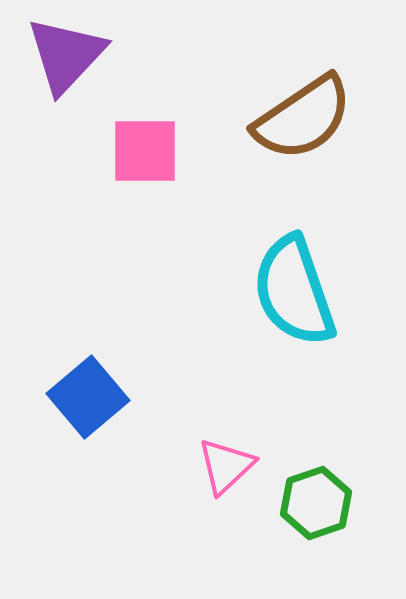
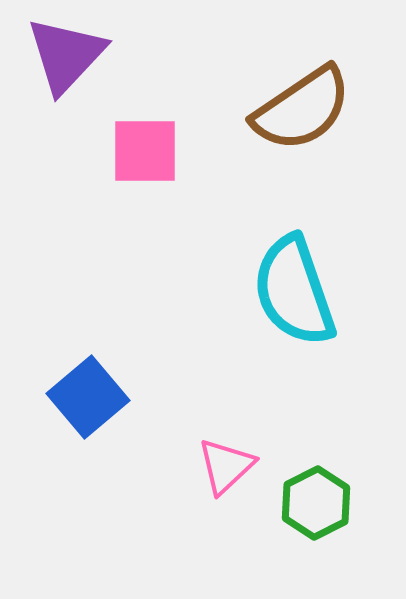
brown semicircle: moved 1 px left, 9 px up
green hexagon: rotated 8 degrees counterclockwise
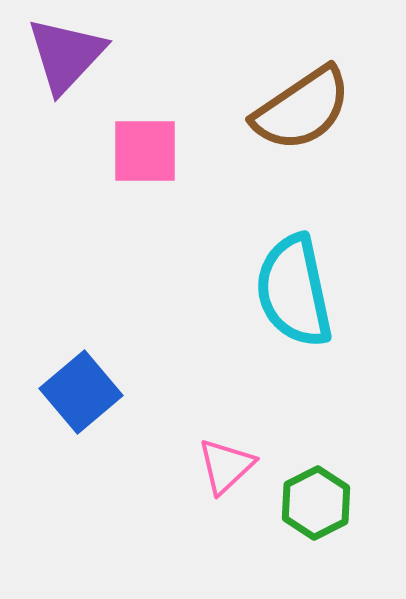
cyan semicircle: rotated 7 degrees clockwise
blue square: moved 7 px left, 5 px up
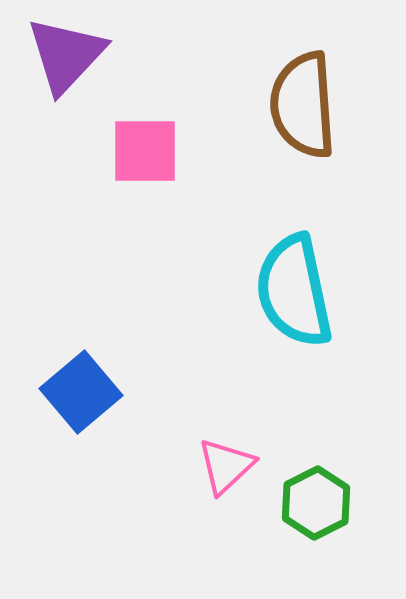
brown semicircle: moved 1 px right, 4 px up; rotated 120 degrees clockwise
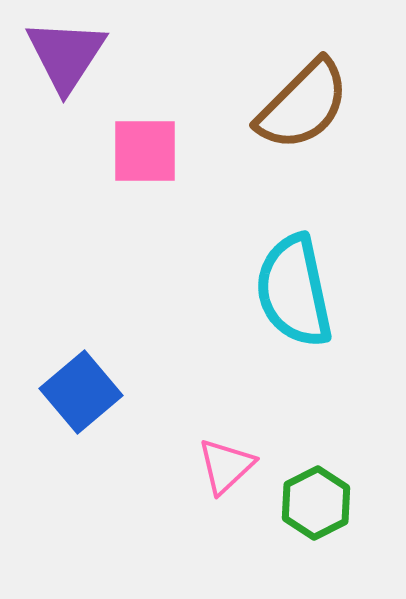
purple triangle: rotated 10 degrees counterclockwise
brown semicircle: rotated 131 degrees counterclockwise
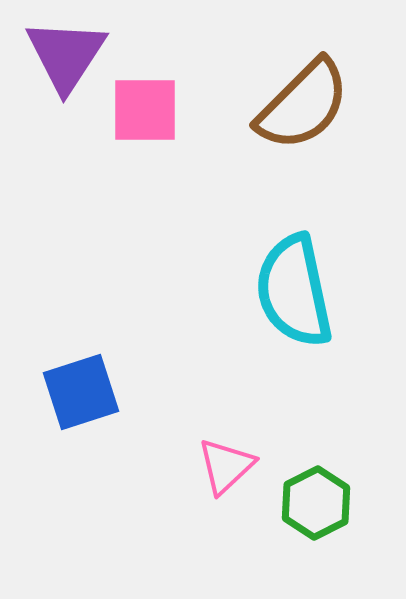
pink square: moved 41 px up
blue square: rotated 22 degrees clockwise
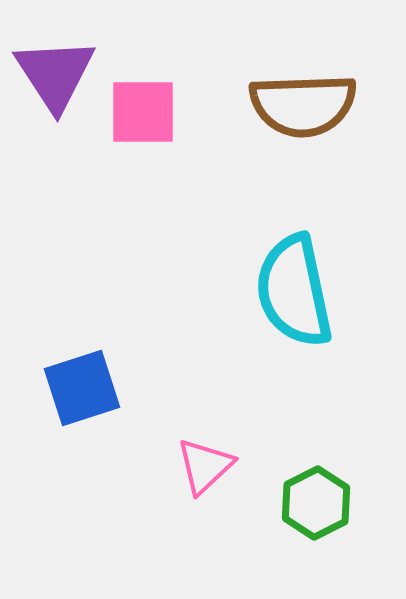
purple triangle: moved 11 px left, 19 px down; rotated 6 degrees counterclockwise
brown semicircle: rotated 43 degrees clockwise
pink square: moved 2 px left, 2 px down
blue square: moved 1 px right, 4 px up
pink triangle: moved 21 px left
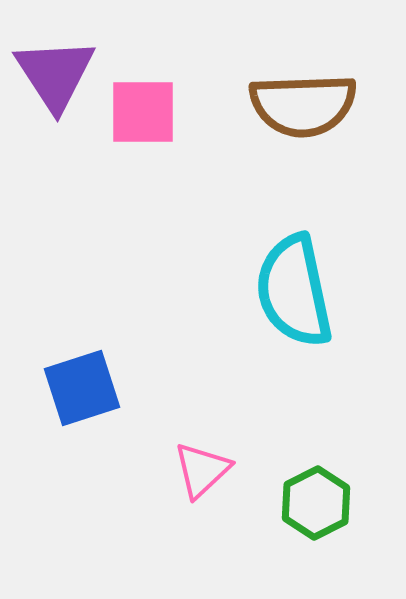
pink triangle: moved 3 px left, 4 px down
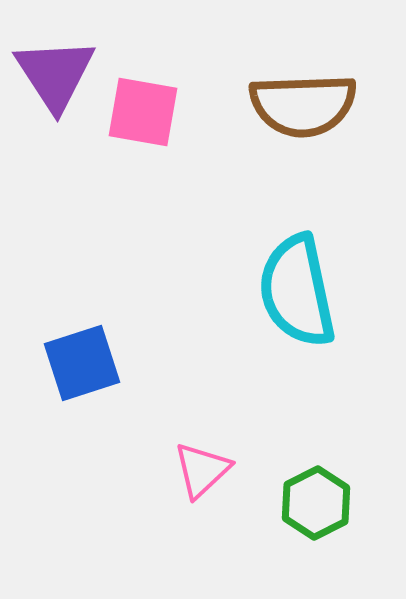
pink square: rotated 10 degrees clockwise
cyan semicircle: moved 3 px right
blue square: moved 25 px up
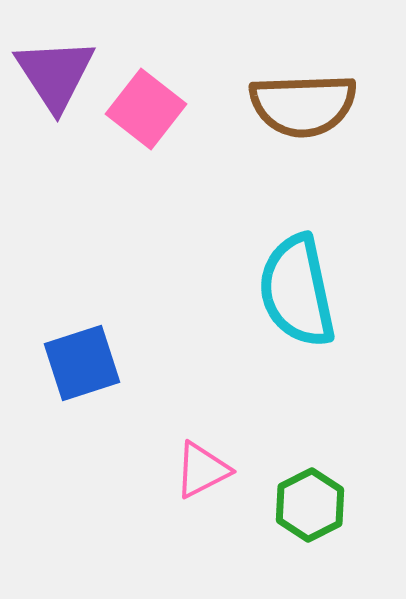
pink square: moved 3 px right, 3 px up; rotated 28 degrees clockwise
pink triangle: rotated 16 degrees clockwise
green hexagon: moved 6 px left, 2 px down
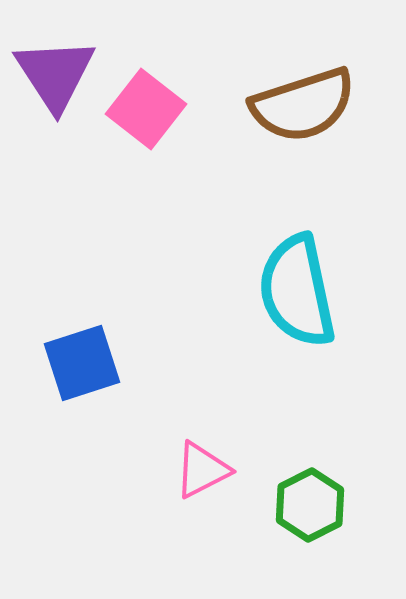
brown semicircle: rotated 16 degrees counterclockwise
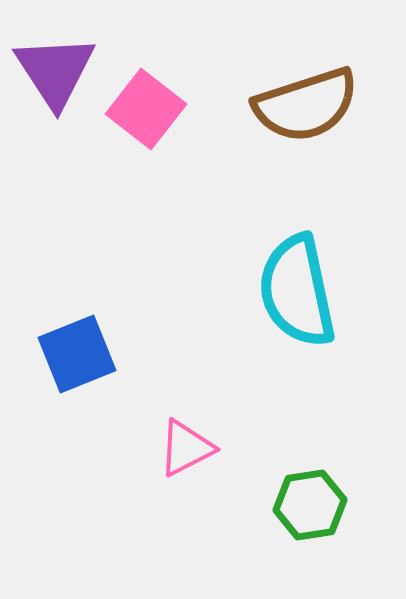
purple triangle: moved 3 px up
brown semicircle: moved 3 px right
blue square: moved 5 px left, 9 px up; rotated 4 degrees counterclockwise
pink triangle: moved 16 px left, 22 px up
green hexagon: rotated 18 degrees clockwise
